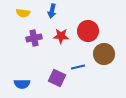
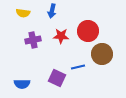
purple cross: moved 1 px left, 2 px down
brown circle: moved 2 px left
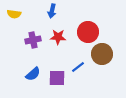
yellow semicircle: moved 9 px left, 1 px down
red circle: moved 1 px down
red star: moved 3 px left, 1 px down
blue line: rotated 24 degrees counterclockwise
purple square: rotated 24 degrees counterclockwise
blue semicircle: moved 11 px right, 10 px up; rotated 42 degrees counterclockwise
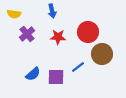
blue arrow: rotated 24 degrees counterclockwise
purple cross: moved 6 px left, 6 px up; rotated 28 degrees counterclockwise
purple square: moved 1 px left, 1 px up
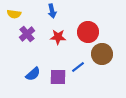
purple square: moved 2 px right
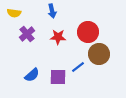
yellow semicircle: moved 1 px up
brown circle: moved 3 px left
blue semicircle: moved 1 px left, 1 px down
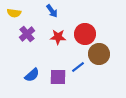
blue arrow: rotated 24 degrees counterclockwise
red circle: moved 3 px left, 2 px down
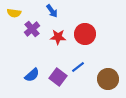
purple cross: moved 5 px right, 5 px up
brown circle: moved 9 px right, 25 px down
purple square: rotated 36 degrees clockwise
